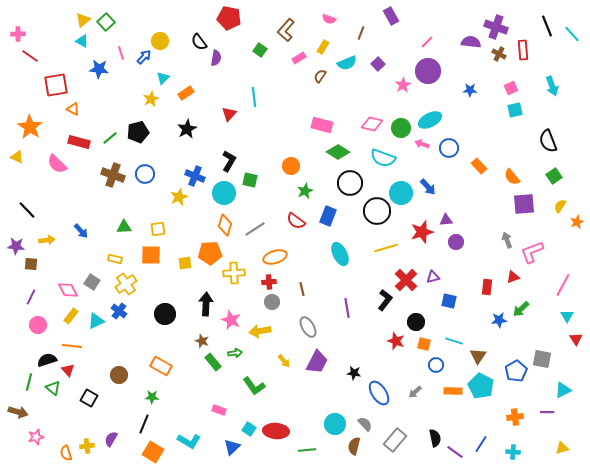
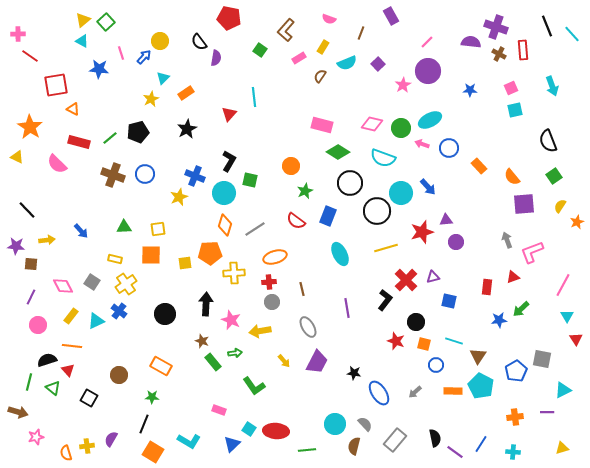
pink diamond at (68, 290): moved 5 px left, 4 px up
blue triangle at (232, 447): moved 3 px up
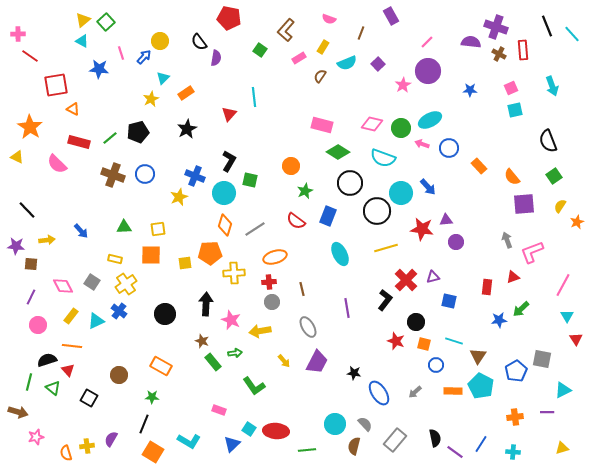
red star at (422, 232): moved 3 px up; rotated 25 degrees clockwise
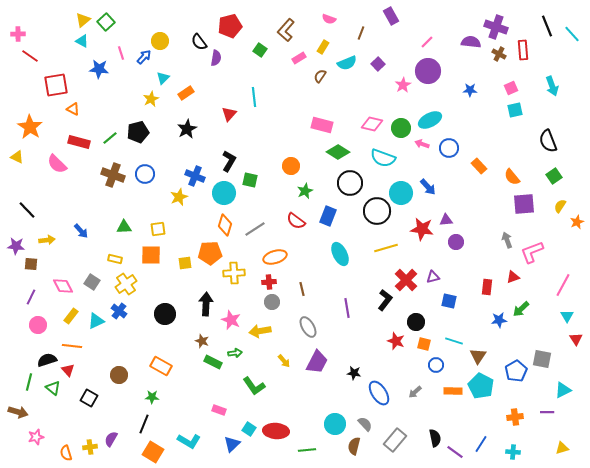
red pentagon at (229, 18): moved 1 px right, 8 px down; rotated 25 degrees counterclockwise
green rectangle at (213, 362): rotated 24 degrees counterclockwise
yellow cross at (87, 446): moved 3 px right, 1 px down
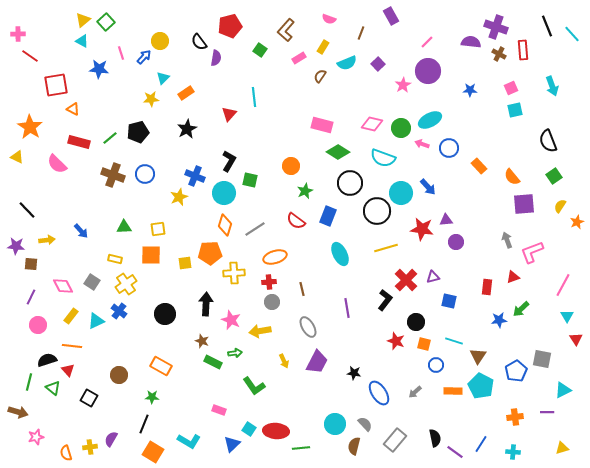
yellow star at (151, 99): rotated 21 degrees clockwise
yellow arrow at (284, 361): rotated 16 degrees clockwise
green line at (307, 450): moved 6 px left, 2 px up
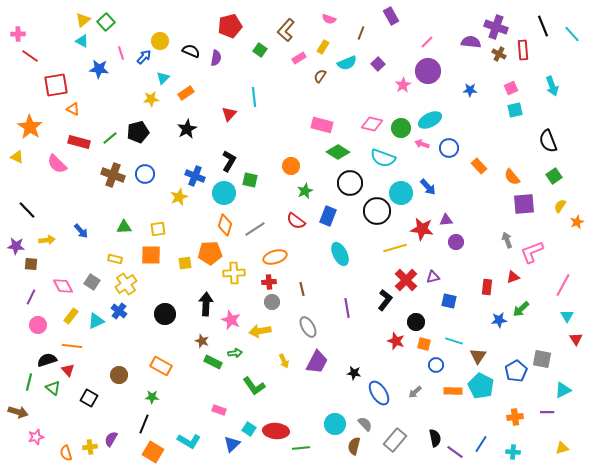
black line at (547, 26): moved 4 px left
black semicircle at (199, 42): moved 8 px left, 9 px down; rotated 150 degrees clockwise
yellow line at (386, 248): moved 9 px right
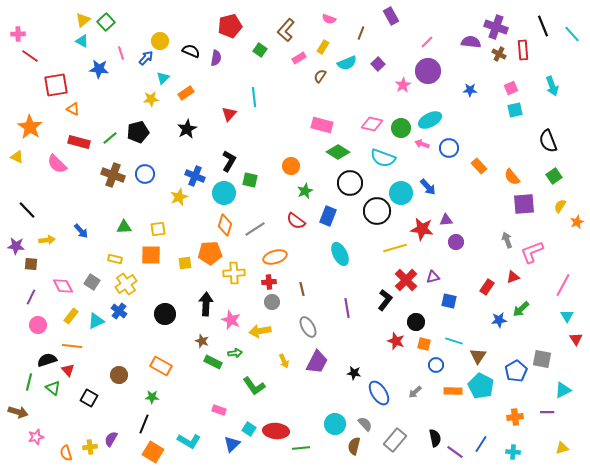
blue arrow at (144, 57): moved 2 px right, 1 px down
red rectangle at (487, 287): rotated 28 degrees clockwise
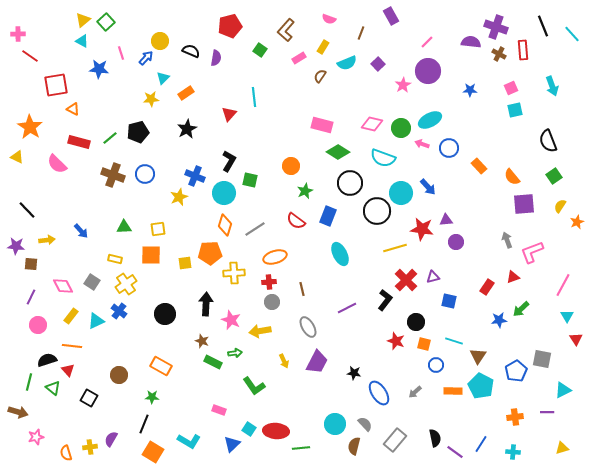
purple line at (347, 308): rotated 72 degrees clockwise
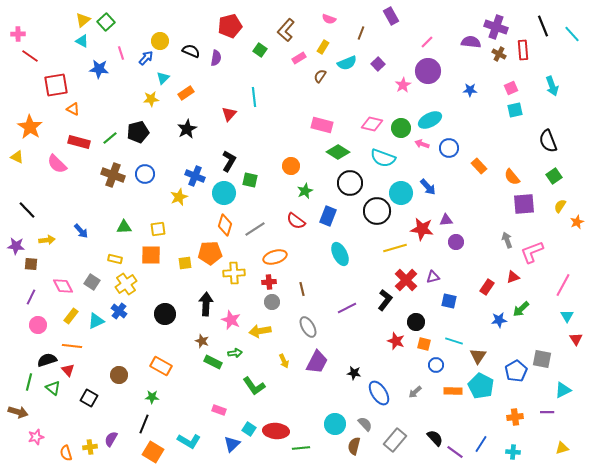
black semicircle at (435, 438): rotated 30 degrees counterclockwise
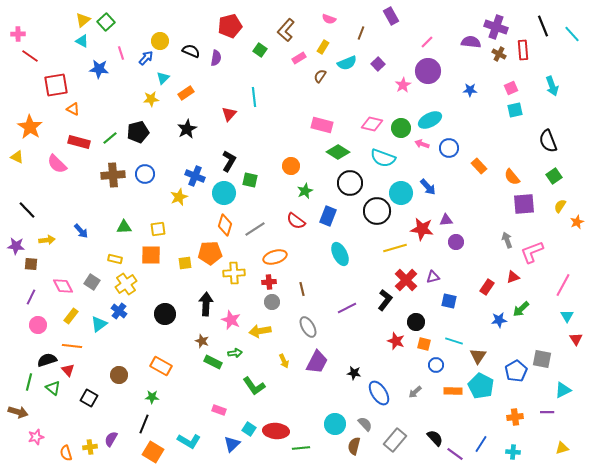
brown cross at (113, 175): rotated 25 degrees counterclockwise
cyan triangle at (96, 321): moved 3 px right, 3 px down; rotated 12 degrees counterclockwise
purple line at (455, 452): moved 2 px down
